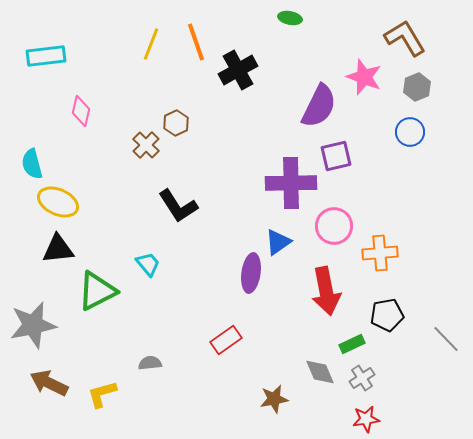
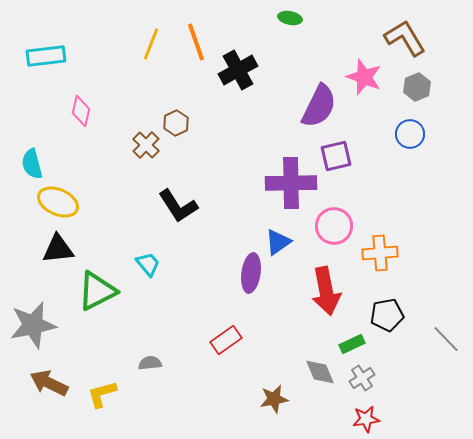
blue circle: moved 2 px down
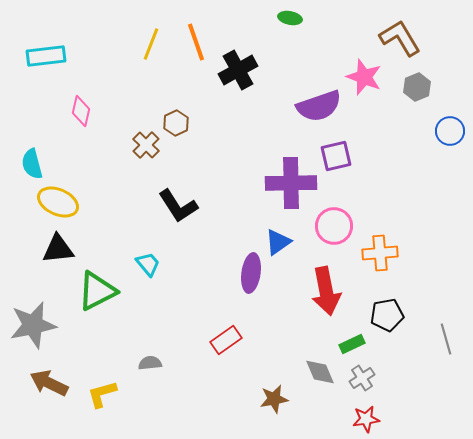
brown L-shape: moved 5 px left
purple semicircle: rotated 45 degrees clockwise
blue circle: moved 40 px right, 3 px up
gray line: rotated 28 degrees clockwise
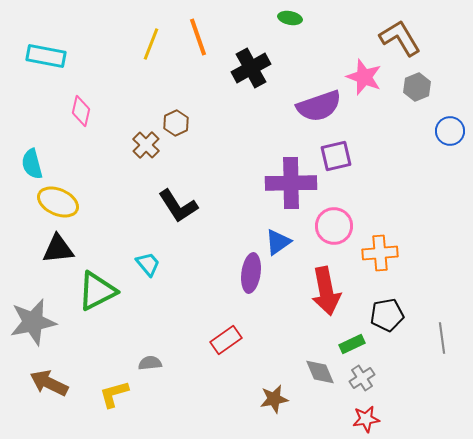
orange line: moved 2 px right, 5 px up
cyan rectangle: rotated 18 degrees clockwise
black cross: moved 13 px right, 2 px up
gray star: moved 3 px up
gray line: moved 4 px left, 1 px up; rotated 8 degrees clockwise
yellow L-shape: moved 12 px right
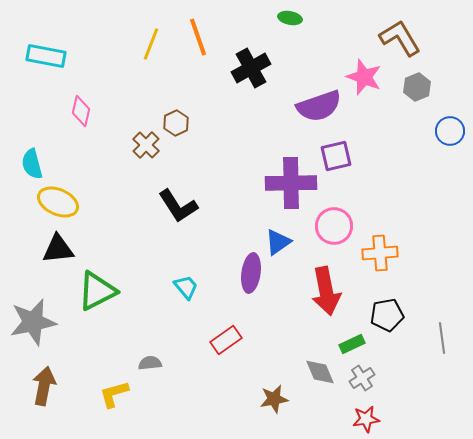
cyan trapezoid: moved 38 px right, 23 px down
brown arrow: moved 5 px left, 3 px down; rotated 75 degrees clockwise
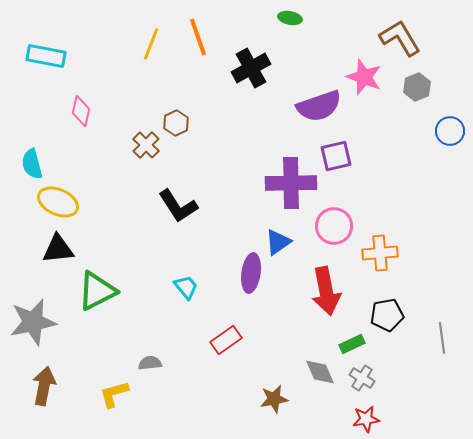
gray cross: rotated 25 degrees counterclockwise
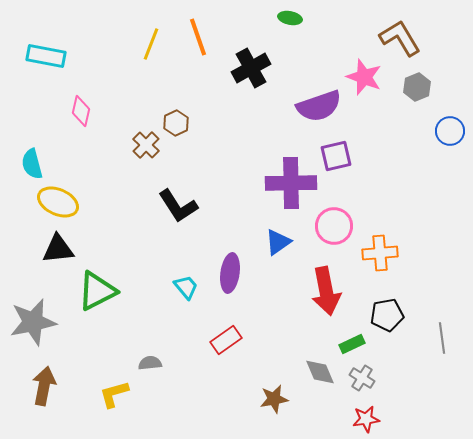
purple ellipse: moved 21 px left
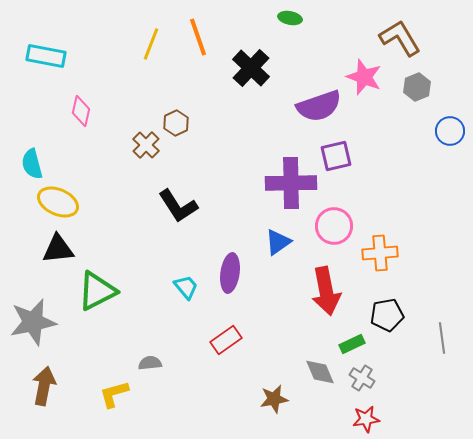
black cross: rotated 18 degrees counterclockwise
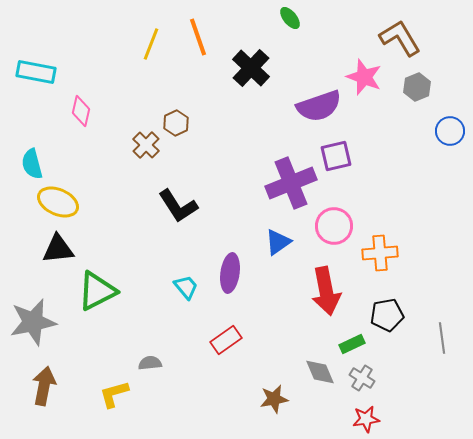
green ellipse: rotated 40 degrees clockwise
cyan rectangle: moved 10 px left, 16 px down
purple cross: rotated 21 degrees counterclockwise
